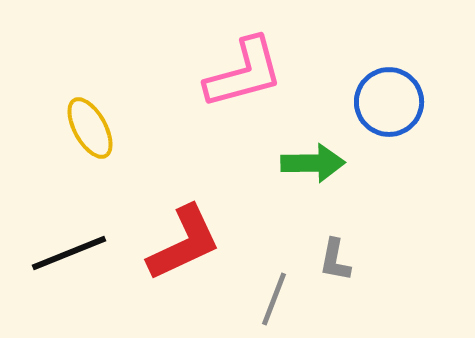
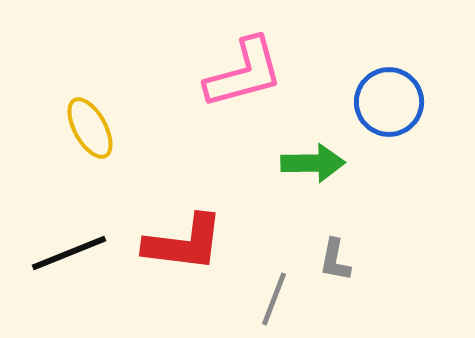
red L-shape: rotated 32 degrees clockwise
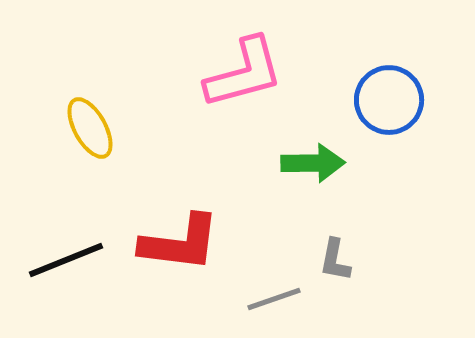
blue circle: moved 2 px up
red L-shape: moved 4 px left
black line: moved 3 px left, 7 px down
gray line: rotated 50 degrees clockwise
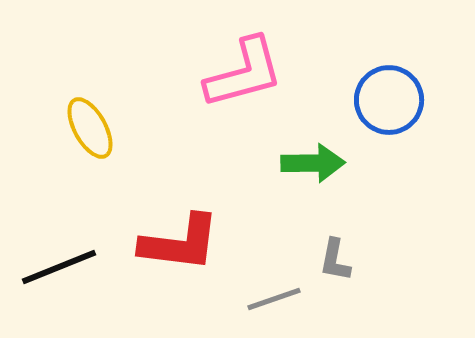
black line: moved 7 px left, 7 px down
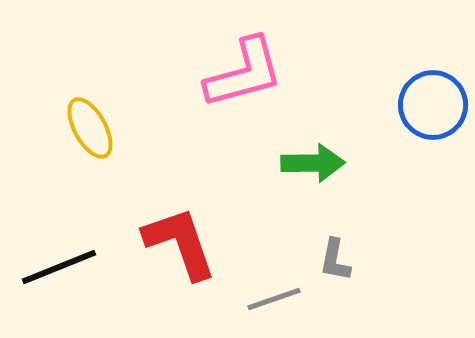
blue circle: moved 44 px right, 5 px down
red L-shape: rotated 116 degrees counterclockwise
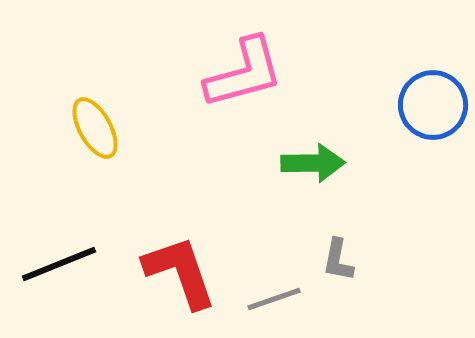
yellow ellipse: moved 5 px right
red L-shape: moved 29 px down
gray L-shape: moved 3 px right
black line: moved 3 px up
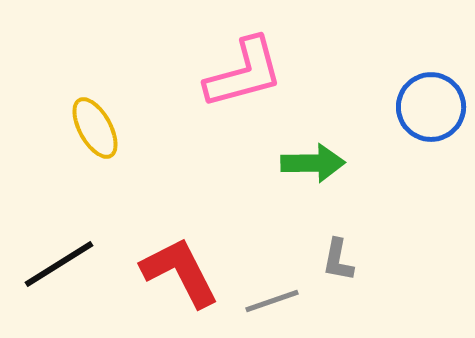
blue circle: moved 2 px left, 2 px down
black line: rotated 10 degrees counterclockwise
red L-shape: rotated 8 degrees counterclockwise
gray line: moved 2 px left, 2 px down
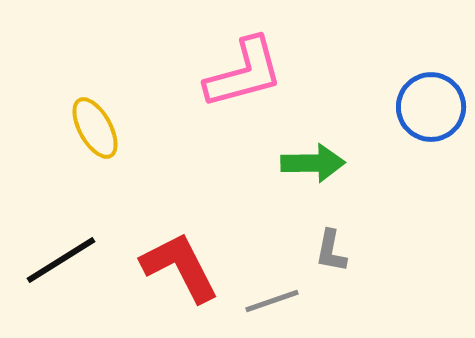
gray L-shape: moved 7 px left, 9 px up
black line: moved 2 px right, 4 px up
red L-shape: moved 5 px up
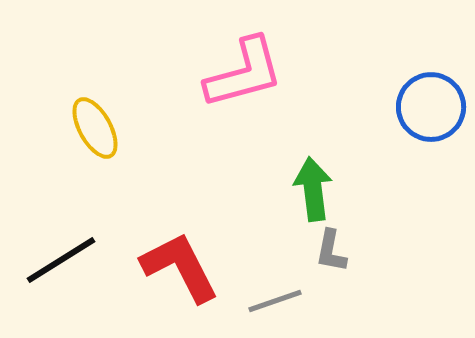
green arrow: moved 26 px down; rotated 96 degrees counterclockwise
gray line: moved 3 px right
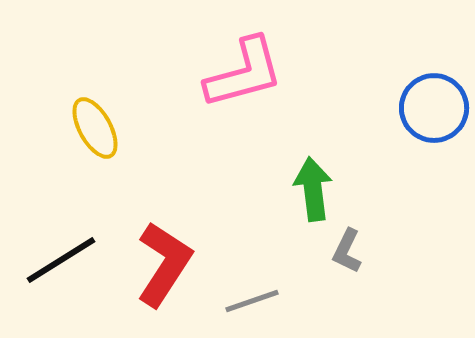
blue circle: moved 3 px right, 1 px down
gray L-shape: moved 16 px right; rotated 15 degrees clockwise
red L-shape: moved 16 px left, 3 px up; rotated 60 degrees clockwise
gray line: moved 23 px left
